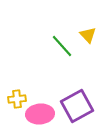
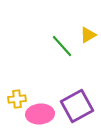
yellow triangle: rotated 42 degrees clockwise
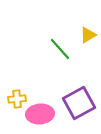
green line: moved 2 px left, 3 px down
purple square: moved 2 px right, 3 px up
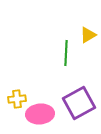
green line: moved 6 px right, 4 px down; rotated 45 degrees clockwise
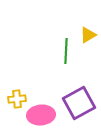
green line: moved 2 px up
pink ellipse: moved 1 px right, 1 px down
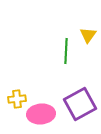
yellow triangle: rotated 24 degrees counterclockwise
purple square: moved 1 px right, 1 px down
pink ellipse: moved 1 px up
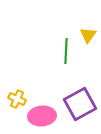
yellow cross: rotated 30 degrees clockwise
pink ellipse: moved 1 px right, 2 px down
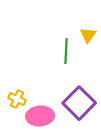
purple square: moved 1 px left, 1 px up; rotated 16 degrees counterclockwise
pink ellipse: moved 2 px left
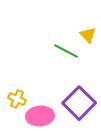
yellow triangle: rotated 18 degrees counterclockwise
green line: rotated 65 degrees counterclockwise
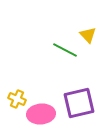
green line: moved 1 px left, 1 px up
purple square: rotated 32 degrees clockwise
pink ellipse: moved 1 px right, 2 px up
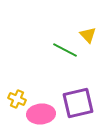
purple square: moved 1 px left
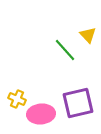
green line: rotated 20 degrees clockwise
